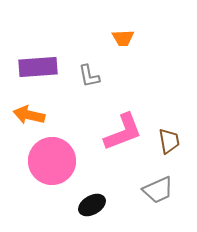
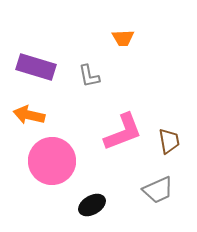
purple rectangle: moved 2 px left; rotated 21 degrees clockwise
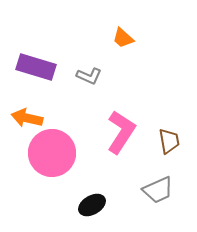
orange trapezoid: rotated 45 degrees clockwise
gray L-shape: rotated 55 degrees counterclockwise
orange arrow: moved 2 px left, 3 px down
pink L-shape: moved 2 px left; rotated 36 degrees counterclockwise
pink circle: moved 8 px up
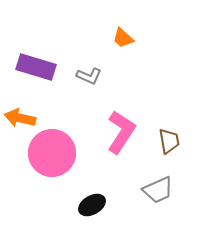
orange arrow: moved 7 px left
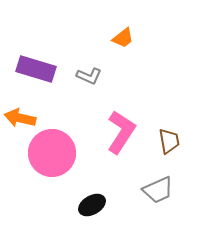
orange trapezoid: rotated 80 degrees counterclockwise
purple rectangle: moved 2 px down
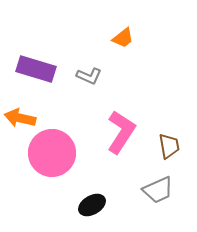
brown trapezoid: moved 5 px down
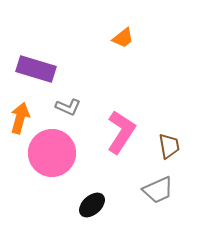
gray L-shape: moved 21 px left, 31 px down
orange arrow: rotated 92 degrees clockwise
black ellipse: rotated 12 degrees counterclockwise
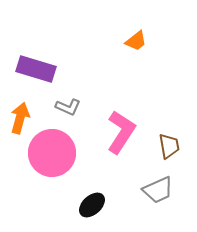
orange trapezoid: moved 13 px right, 3 px down
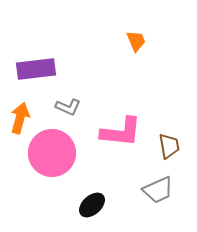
orange trapezoid: rotated 75 degrees counterclockwise
purple rectangle: rotated 24 degrees counterclockwise
pink L-shape: rotated 63 degrees clockwise
